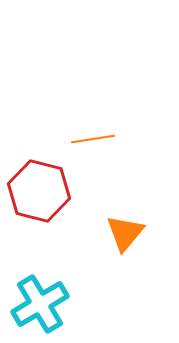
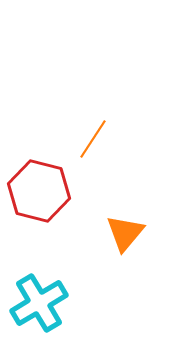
orange line: rotated 48 degrees counterclockwise
cyan cross: moved 1 px left, 1 px up
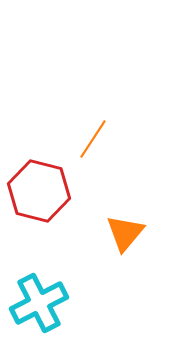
cyan cross: rotated 4 degrees clockwise
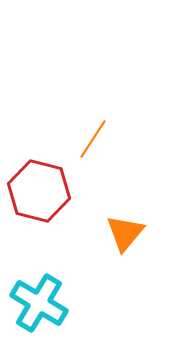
cyan cross: rotated 32 degrees counterclockwise
